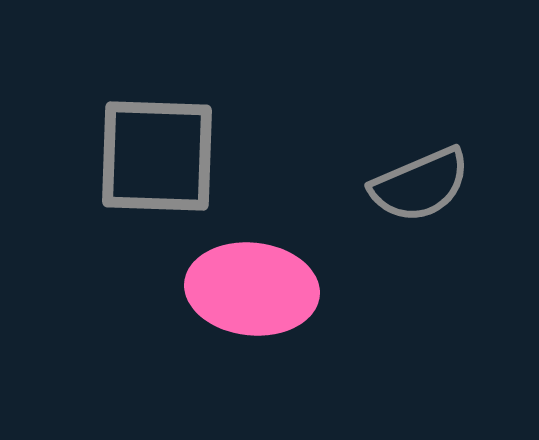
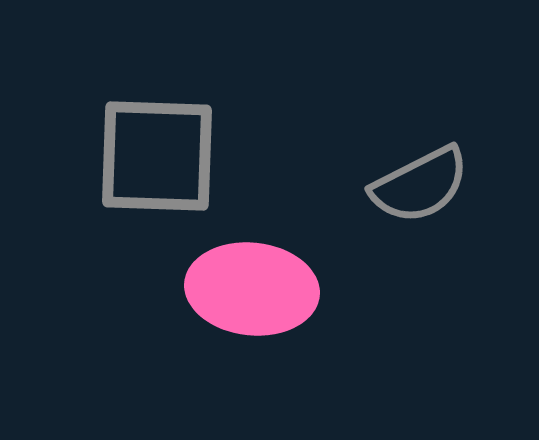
gray semicircle: rotated 4 degrees counterclockwise
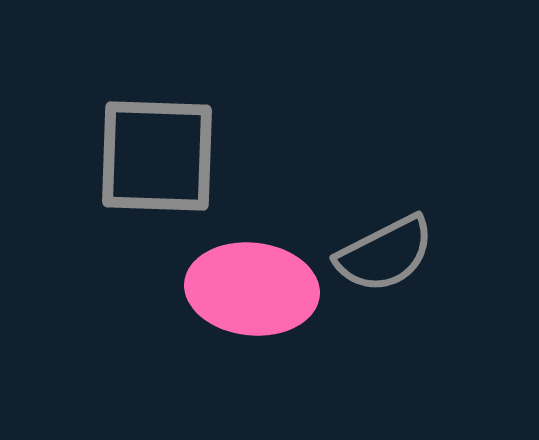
gray semicircle: moved 35 px left, 69 px down
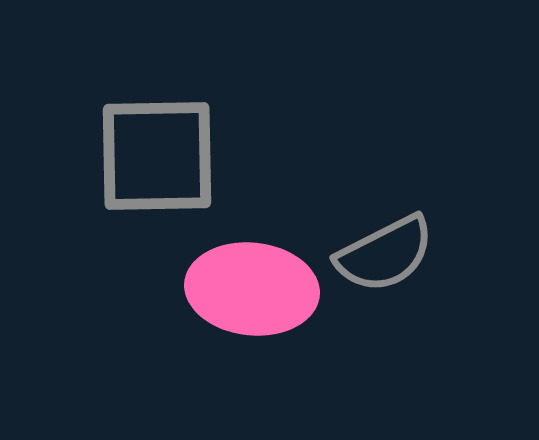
gray square: rotated 3 degrees counterclockwise
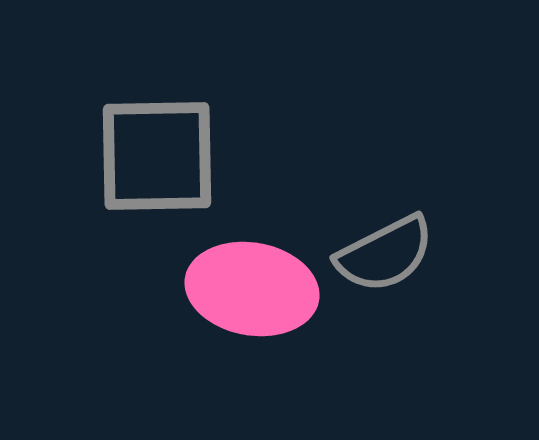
pink ellipse: rotated 4 degrees clockwise
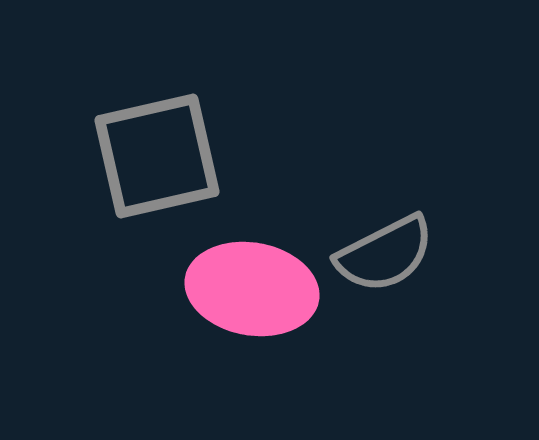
gray square: rotated 12 degrees counterclockwise
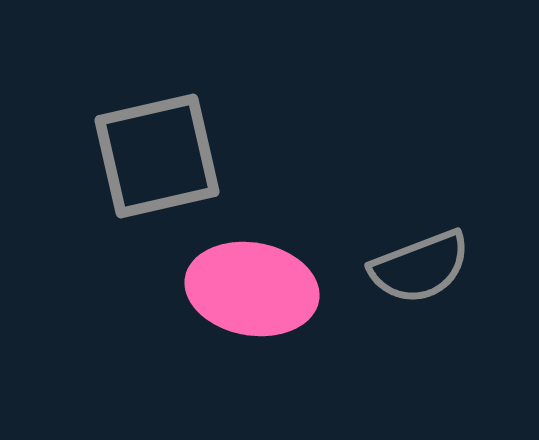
gray semicircle: moved 35 px right, 13 px down; rotated 6 degrees clockwise
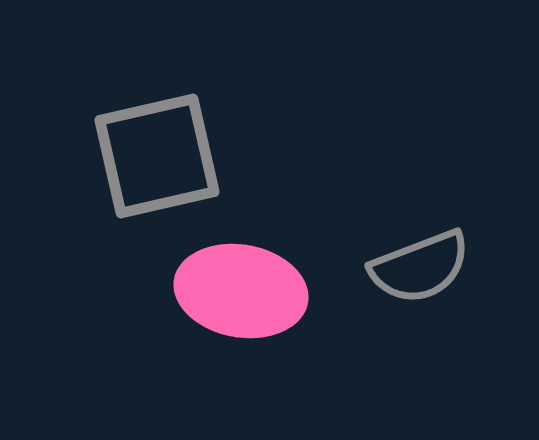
pink ellipse: moved 11 px left, 2 px down
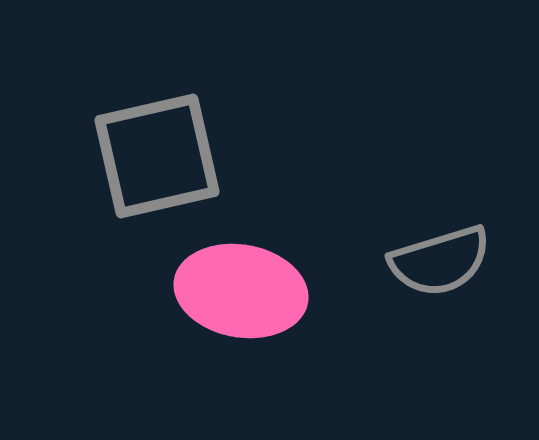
gray semicircle: moved 20 px right, 6 px up; rotated 4 degrees clockwise
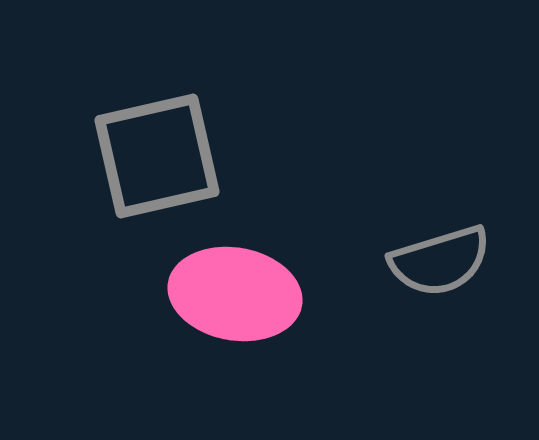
pink ellipse: moved 6 px left, 3 px down
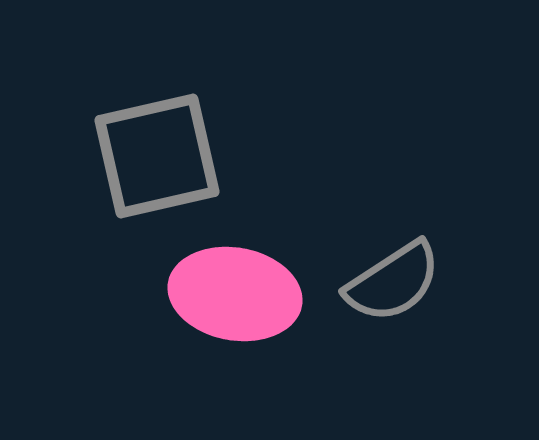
gray semicircle: moved 47 px left, 21 px down; rotated 16 degrees counterclockwise
